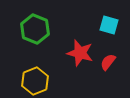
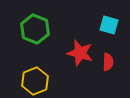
red semicircle: rotated 144 degrees clockwise
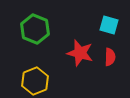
red semicircle: moved 2 px right, 5 px up
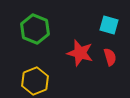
red semicircle: rotated 18 degrees counterclockwise
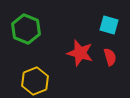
green hexagon: moved 9 px left
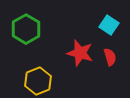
cyan square: rotated 18 degrees clockwise
green hexagon: rotated 8 degrees clockwise
yellow hexagon: moved 3 px right
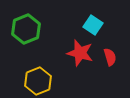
cyan square: moved 16 px left
green hexagon: rotated 8 degrees clockwise
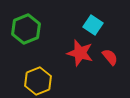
red semicircle: rotated 24 degrees counterclockwise
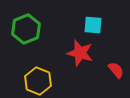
cyan square: rotated 30 degrees counterclockwise
red semicircle: moved 6 px right, 13 px down
yellow hexagon: rotated 16 degrees counterclockwise
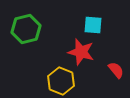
green hexagon: rotated 8 degrees clockwise
red star: moved 1 px right, 1 px up
yellow hexagon: moved 23 px right
